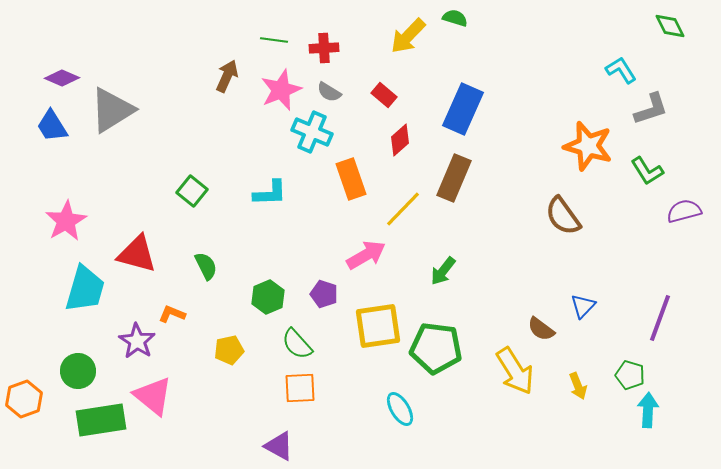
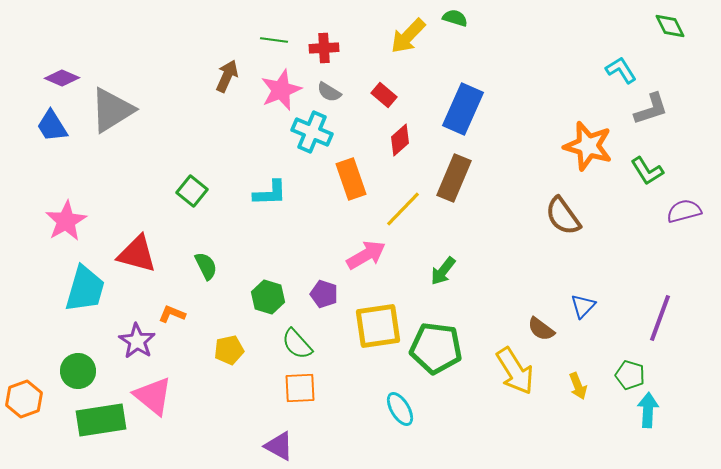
green hexagon at (268, 297): rotated 20 degrees counterclockwise
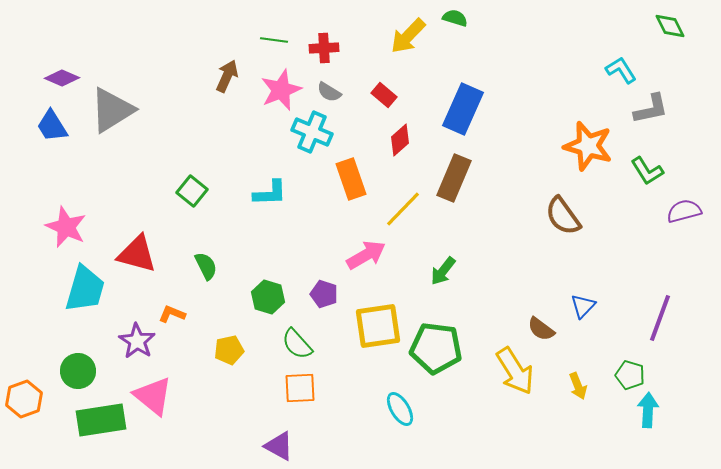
gray L-shape at (651, 109): rotated 6 degrees clockwise
pink star at (66, 221): moved 6 px down; rotated 18 degrees counterclockwise
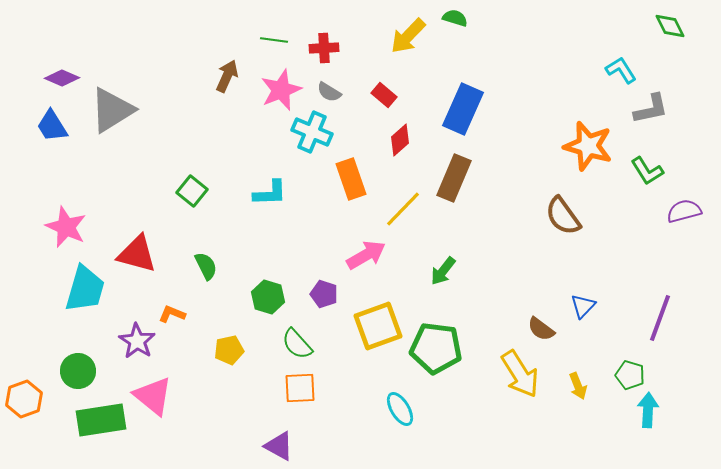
yellow square at (378, 326): rotated 12 degrees counterclockwise
yellow arrow at (515, 371): moved 5 px right, 3 px down
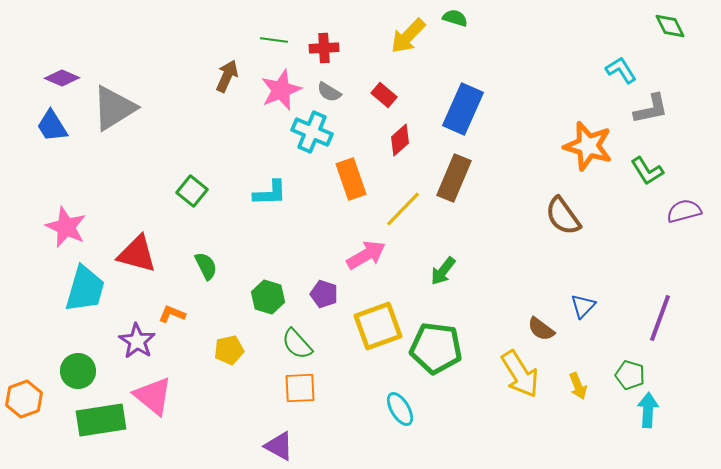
gray triangle at (112, 110): moved 2 px right, 2 px up
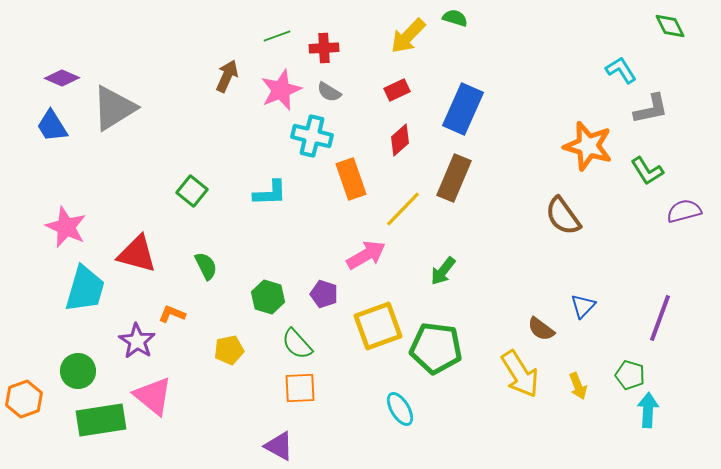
green line at (274, 40): moved 3 px right, 4 px up; rotated 28 degrees counterclockwise
red rectangle at (384, 95): moved 13 px right, 5 px up; rotated 65 degrees counterclockwise
cyan cross at (312, 132): moved 4 px down; rotated 9 degrees counterclockwise
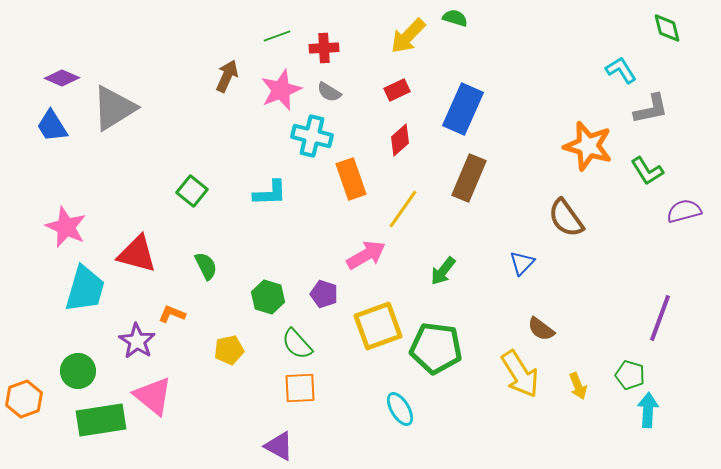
green diamond at (670, 26): moved 3 px left, 2 px down; rotated 12 degrees clockwise
brown rectangle at (454, 178): moved 15 px right
yellow line at (403, 209): rotated 9 degrees counterclockwise
brown semicircle at (563, 216): moved 3 px right, 2 px down
blue triangle at (583, 306): moved 61 px left, 43 px up
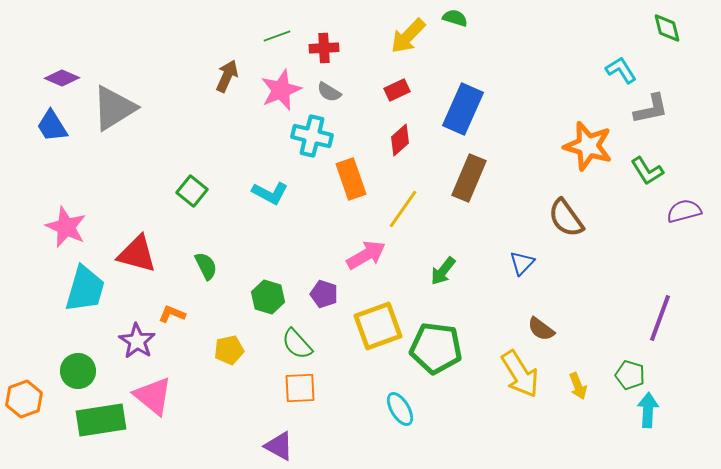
cyan L-shape at (270, 193): rotated 30 degrees clockwise
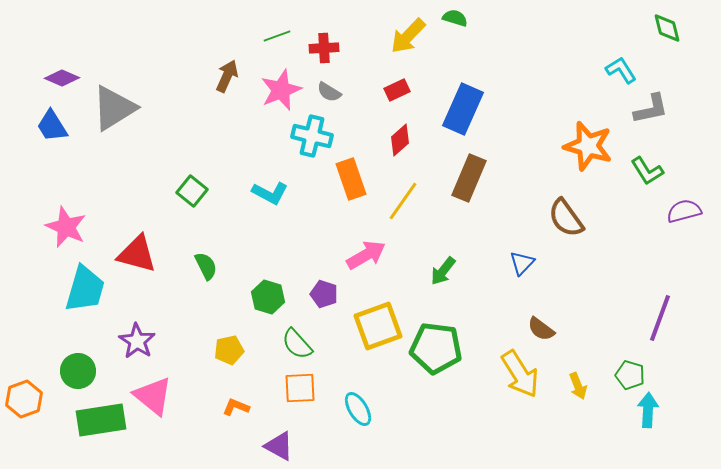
yellow line at (403, 209): moved 8 px up
orange L-shape at (172, 314): moved 64 px right, 93 px down
cyan ellipse at (400, 409): moved 42 px left
